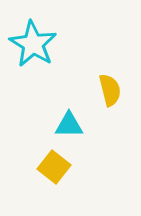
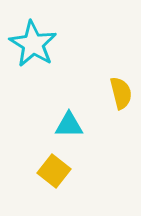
yellow semicircle: moved 11 px right, 3 px down
yellow square: moved 4 px down
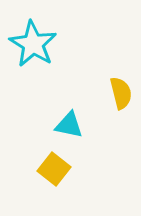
cyan triangle: rotated 12 degrees clockwise
yellow square: moved 2 px up
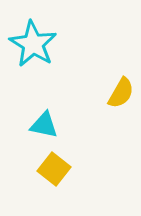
yellow semicircle: rotated 44 degrees clockwise
cyan triangle: moved 25 px left
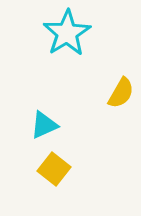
cyan star: moved 34 px right, 11 px up; rotated 9 degrees clockwise
cyan triangle: rotated 36 degrees counterclockwise
